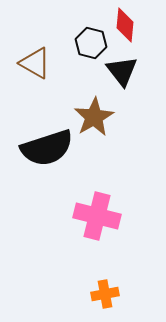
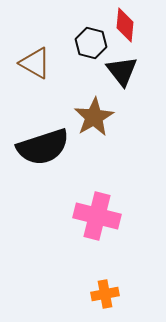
black semicircle: moved 4 px left, 1 px up
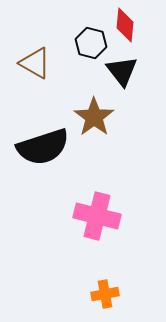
brown star: rotated 6 degrees counterclockwise
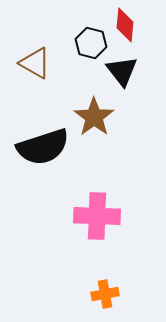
pink cross: rotated 12 degrees counterclockwise
